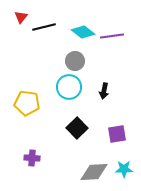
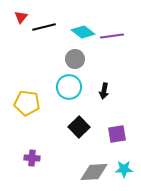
gray circle: moved 2 px up
black square: moved 2 px right, 1 px up
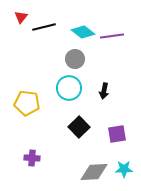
cyan circle: moved 1 px down
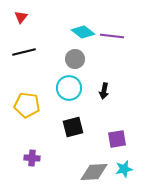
black line: moved 20 px left, 25 px down
purple line: rotated 15 degrees clockwise
yellow pentagon: moved 2 px down
black square: moved 6 px left; rotated 30 degrees clockwise
purple square: moved 5 px down
cyan star: rotated 12 degrees counterclockwise
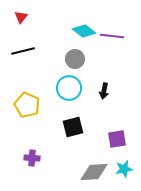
cyan diamond: moved 1 px right, 1 px up
black line: moved 1 px left, 1 px up
yellow pentagon: rotated 15 degrees clockwise
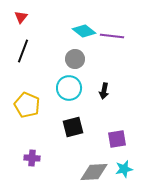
black line: rotated 55 degrees counterclockwise
